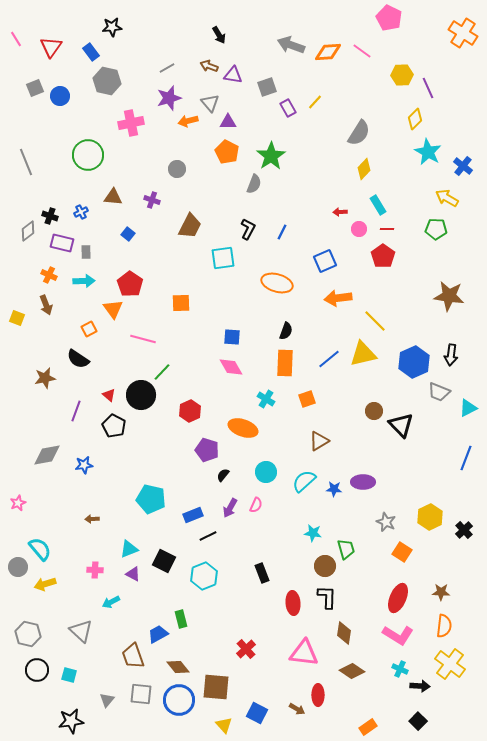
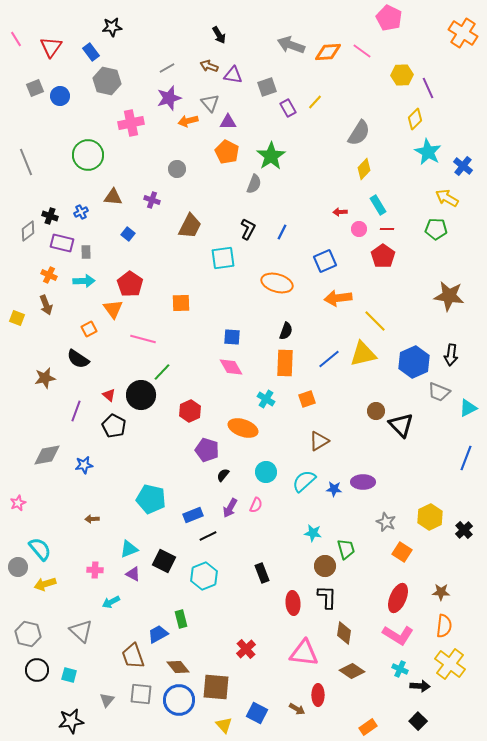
brown circle at (374, 411): moved 2 px right
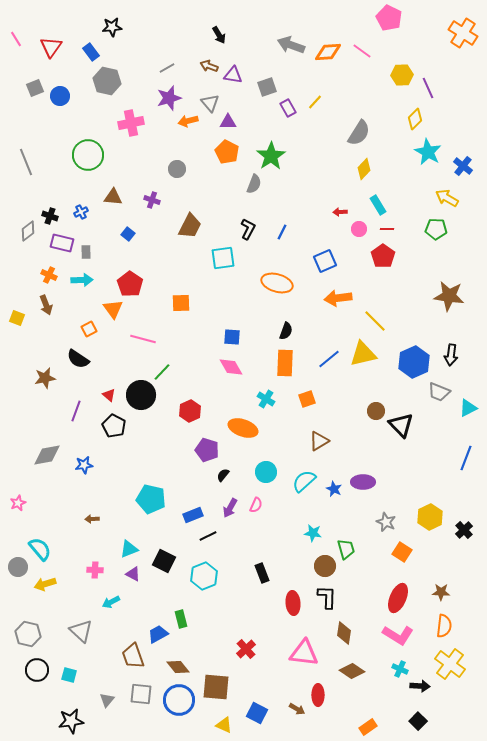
cyan arrow at (84, 281): moved 2 px left, 1 px up
blue star at (334, 489): rotated 21 degrees clockwise
yellow triangle at (224, 725): rotated 24 degrees counterclockwise
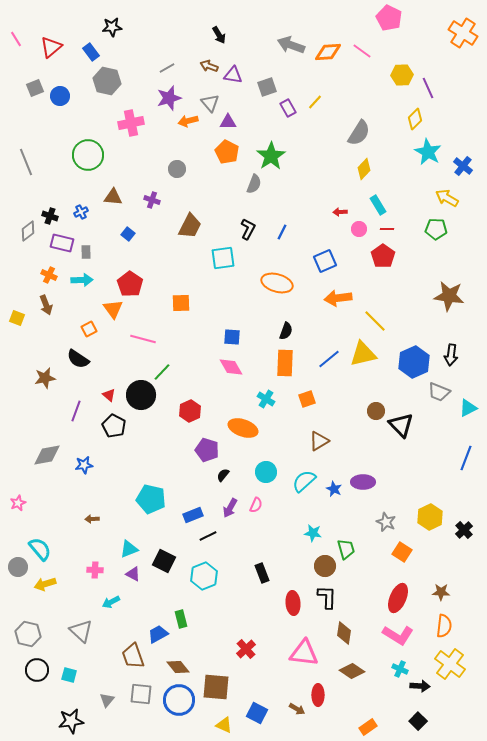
red triangle at (51, 47): rotated 15 degrees clockwise
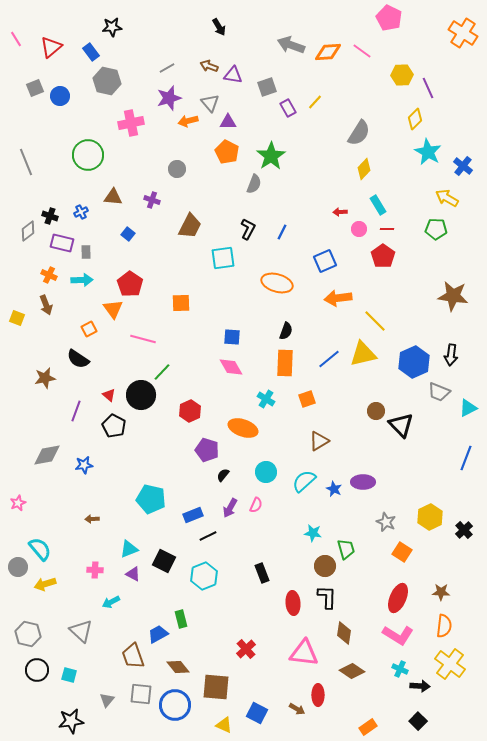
black arrow at (219, 35): moved 8 px up
brown star at (449, 296): moved 4 px right
blue circle at (179, 700): moved 4 px left, 5 px down
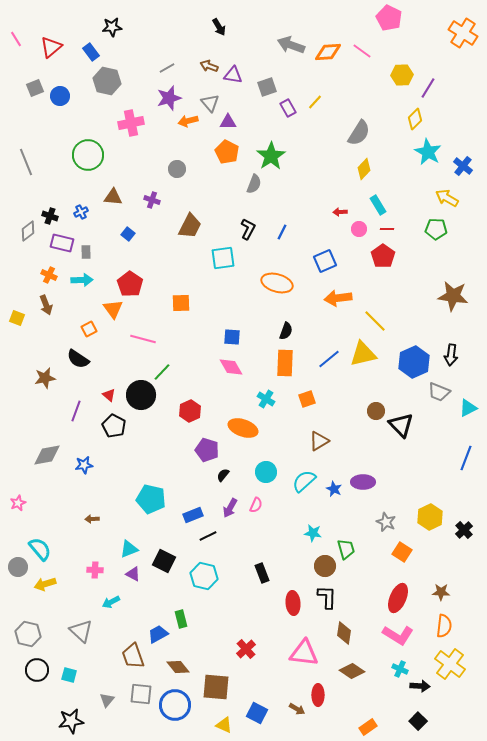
purple line at (428, 88): rotated 55 degrees clockwise
cyan hexagon at (204, 576): rotated 24 degrees counterclockwise
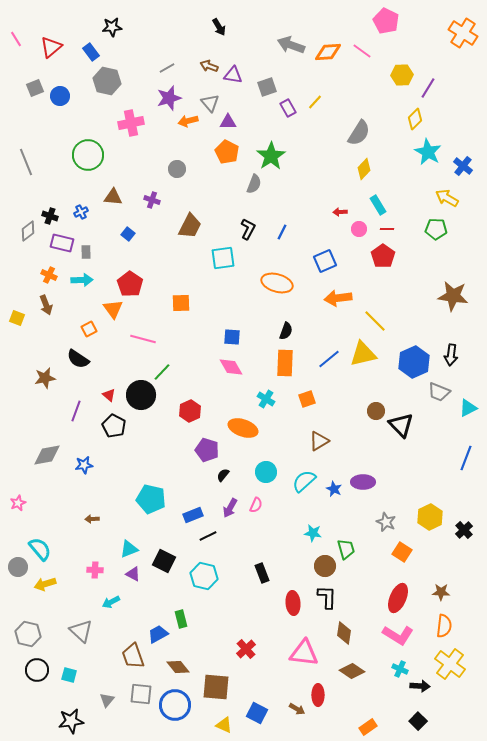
pink pentagon at (389, 18): moved 3 px left, 3 px down
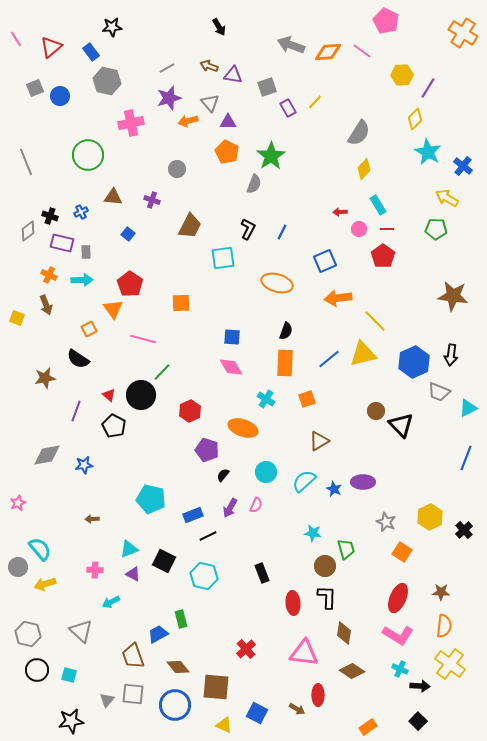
gray square at (141, 694): moved 8 px left
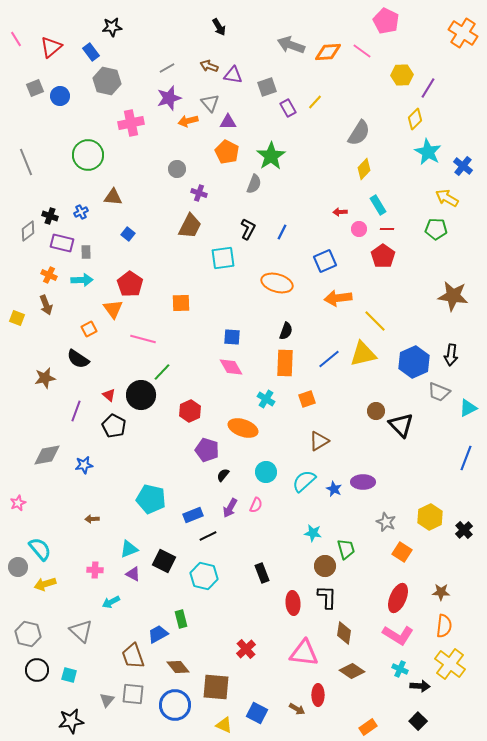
purple cross at (152, 200): moved 47 px right, 7 px up
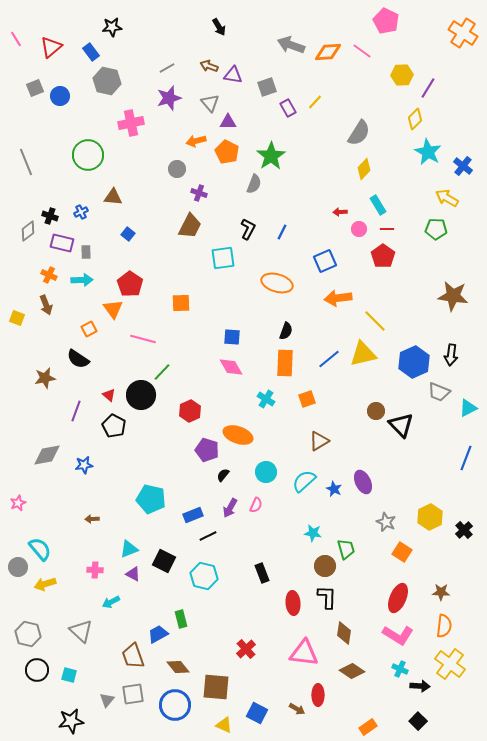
orange arrow at (188, 121): moved 8 px right, 20 px down
orange ellipse at (243, 428): moved 5 px left, 7 px down
purple ellipse at (363, 482): rotated 65 degrees clockwise
gray square at (133, 694): rotated 15 degrees counterclockwise
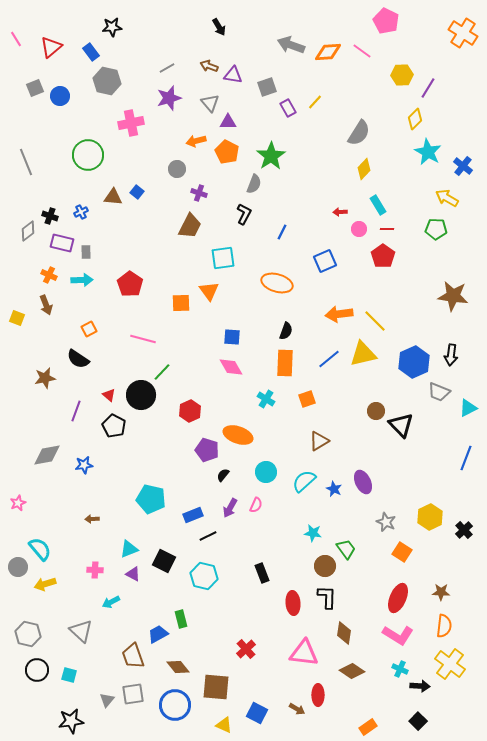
black L-shape at (248, 229): moved 4 px left, 15 px up
blue square at (128, 234): moved 9 px right, 42 px up
orange arrow at (338, 298): moved 1 px right, 16 px down
orange triangle at (113, 309): moved 96 px right, 18 px up
green trapezoid at (346, 549): rotated 20 degrees counterclockwise
